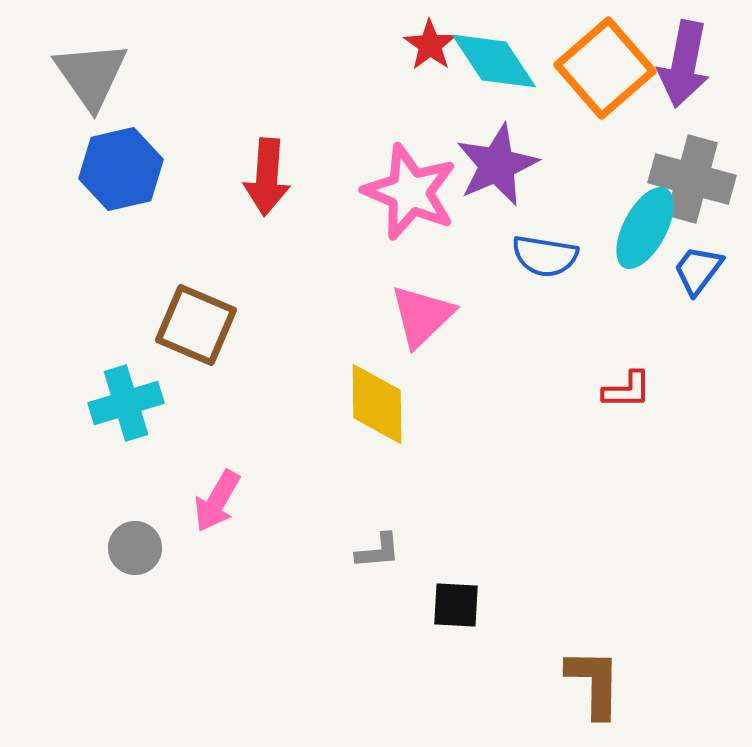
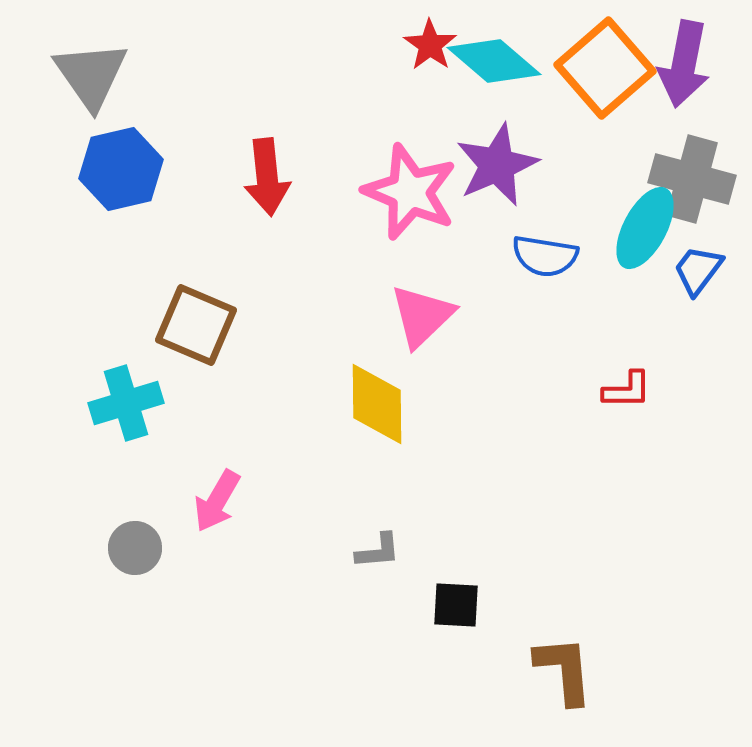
cyan diamond: rotated 16 degrees counterclockwise
red arrow: rotated 10 degrees counterclockwise
brown L-shape: moved 30 px left, 13 px up; rotated 6 degrees counterclockwise
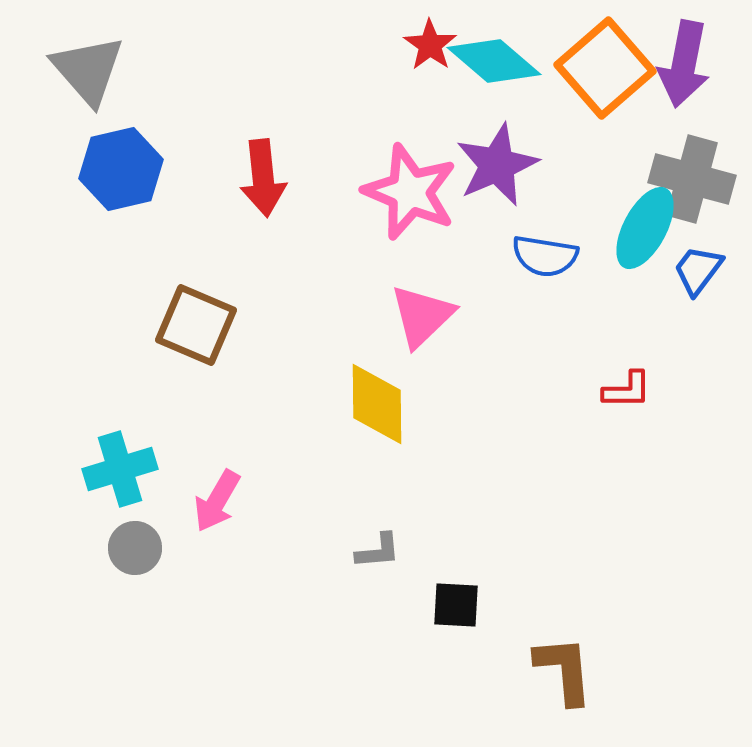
gray triangle: moved 3 px left, 5 px up; rotated 6 degrees counterclockwise
red arrow: moved 4 px left, 1 px down
cyan cross: moved 6 px left, 66 px down
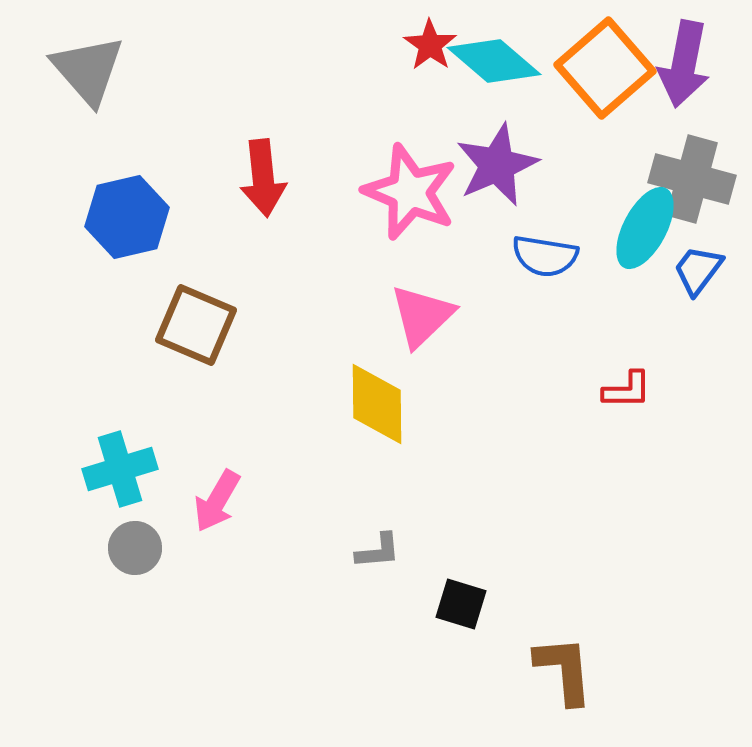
blue hexagon: moved 6 px right, 48 px down
black square: moved 5 px right, 1 px up; rotated 14 degrees clockwise
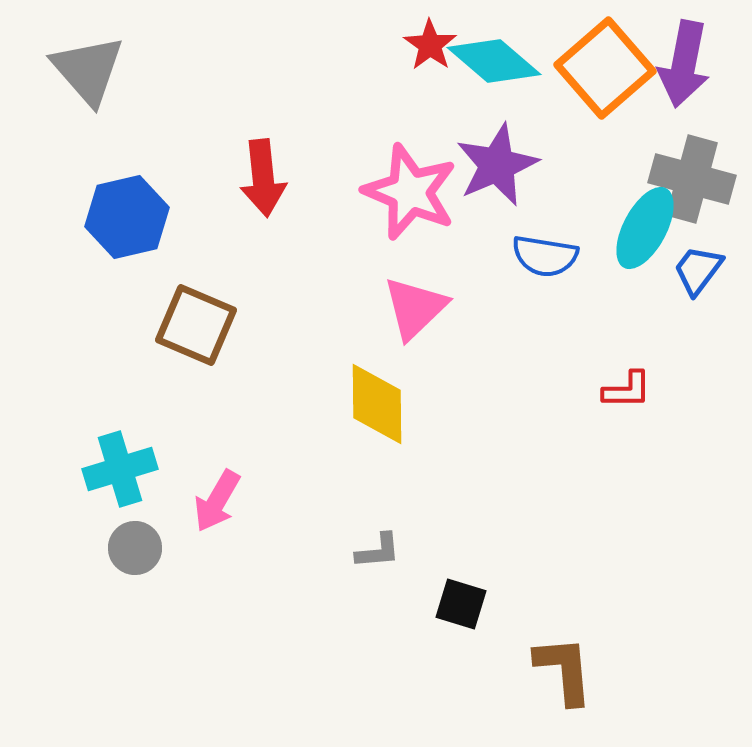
pink triangle: moved 7 px left, 8 px up
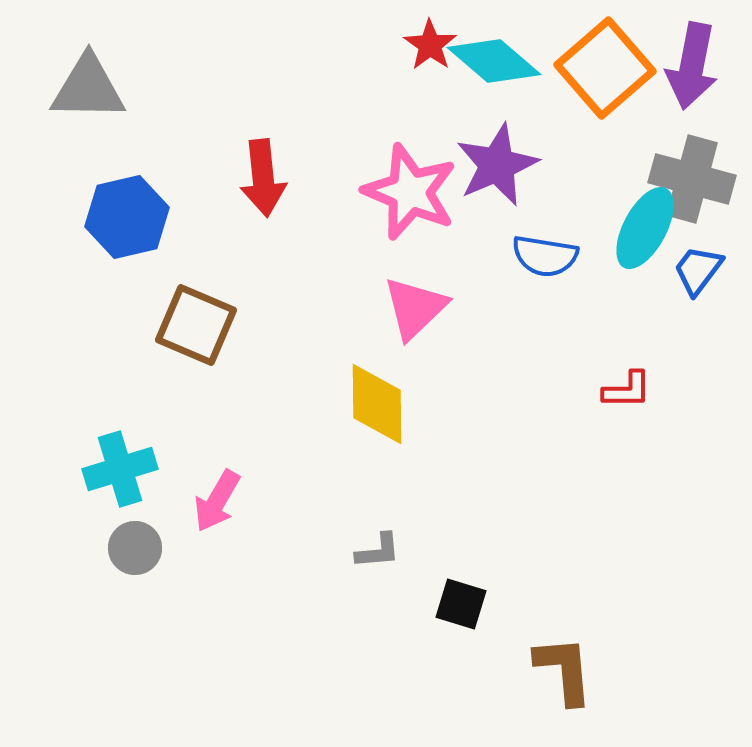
purple arrow: moved 8 px right, 2 px down
gray triangle: moved 18 px down; rotated 48 degrees counterclockwise
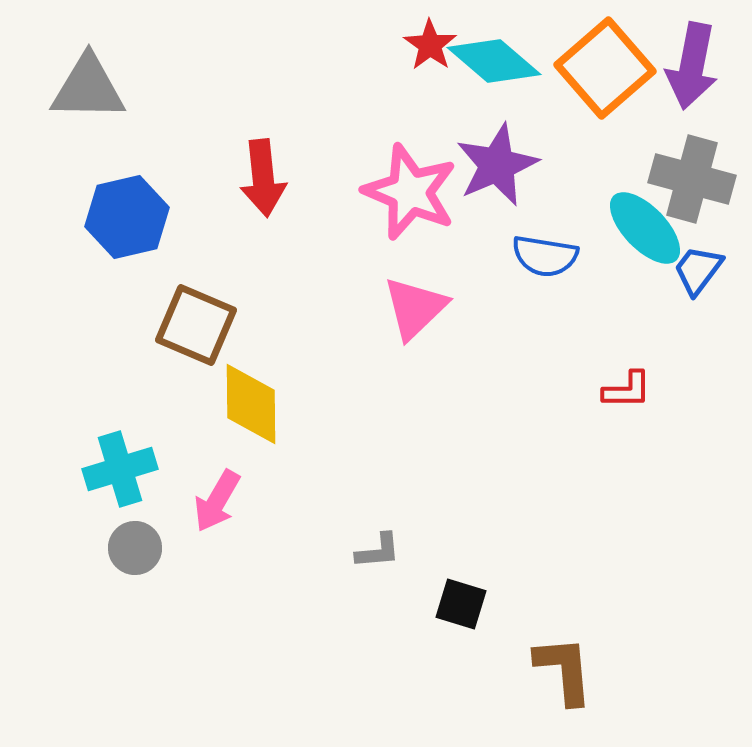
cyan ellipse: rotated 72 degrees counterclockwise
yellow diamond: moved 126 px left
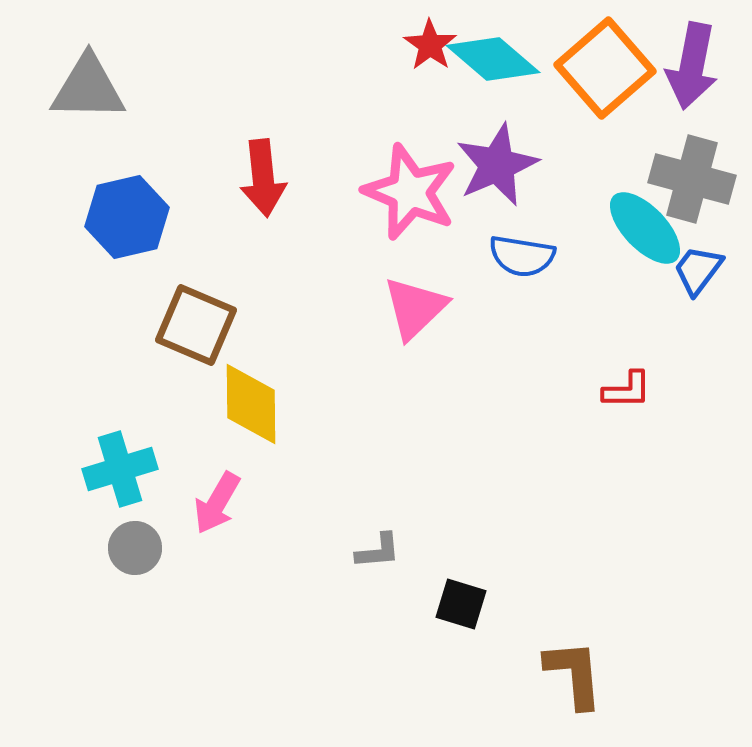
cyan diamond: moved 1 px left, 2 px up
blue semicircle: moved 23 px left
pink arrow: moved 2 px down
brown L-shape: moved 10 px right, 4 px down
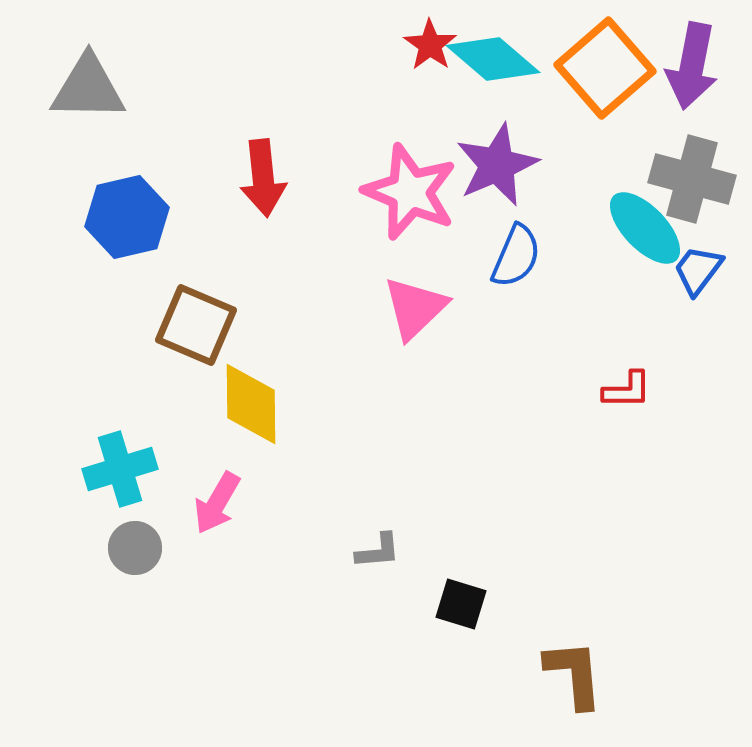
blue semicircle: moved 6 px left; rotated 76 degrees counterclockwise
